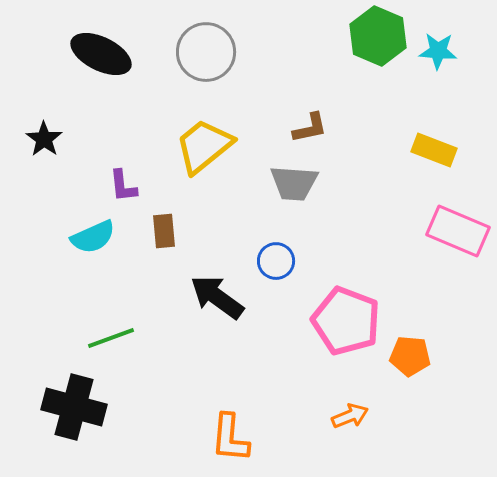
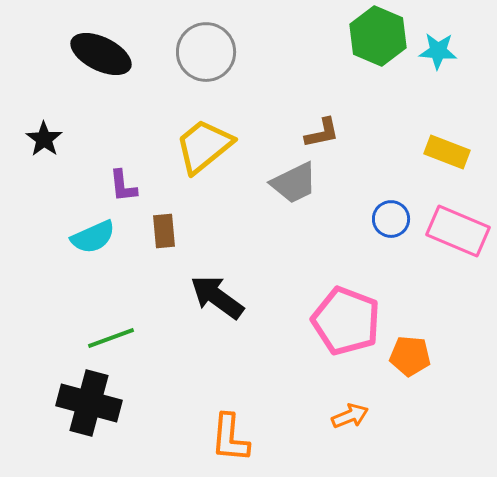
brown L-shape: moved 12 px right, 5 px down
yellow rectangle: moved 13 px right, 2 px down
gray trapezoid: rotated 30 degrees counterclockwise
blue circle: moved 115 px right, 42 px up
black cross: moved 15 px right, 4 px up
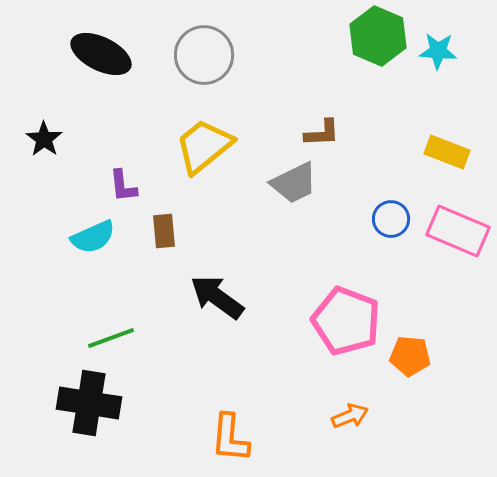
gray circle: moved 2 px left, 3 px down
brown L-shape: rotated 9 degrees clockwise
black cross: rotated 6 degrees counterclockwise
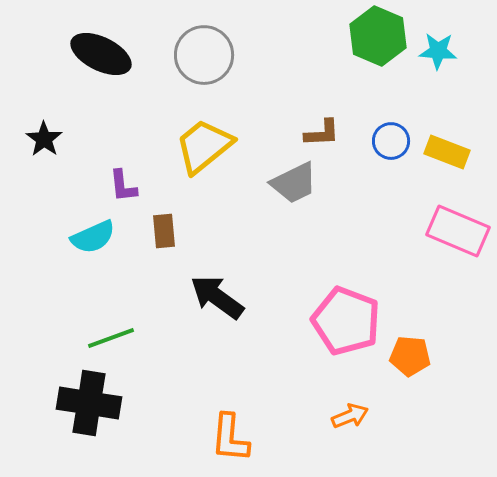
blue circle: moved 78 px up
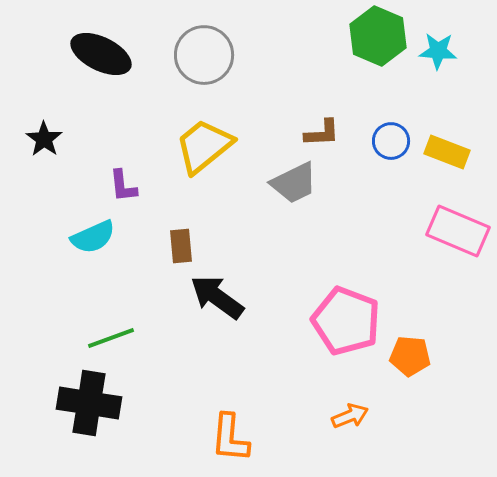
brown rectangle: moved 17 px right, 15 px down
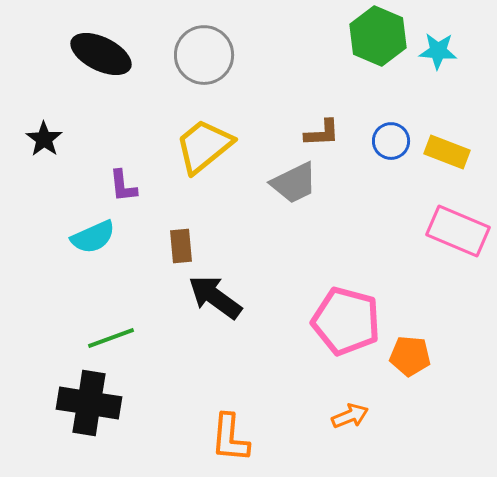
black arrow: moved 2 px left
pink pentagon: rotated 6 degrees counterclockwise
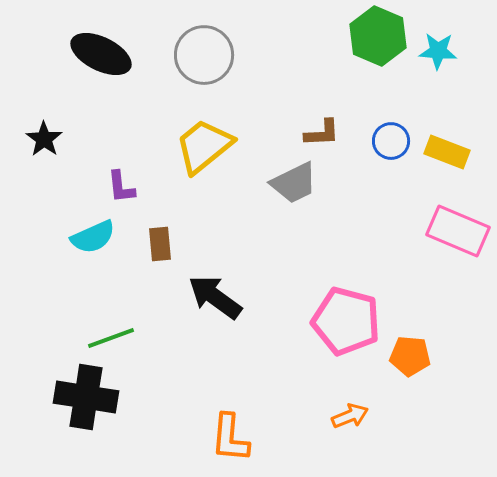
purple L-shape: moved 2 px left, 1 px down
brown rectangle: moved 21 px left, 2 px up
black cross: moved 3 px left, 6 px up
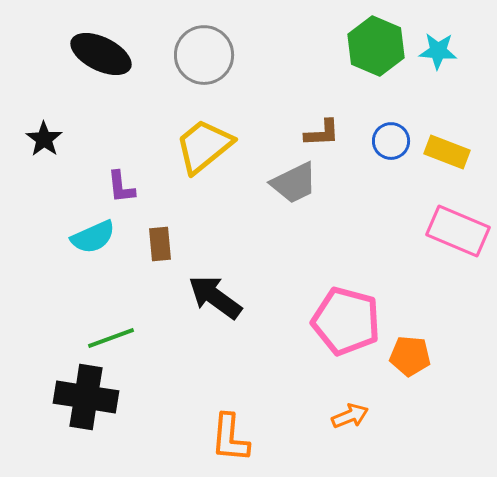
green hexagon: moved 2 px left, 10 px down
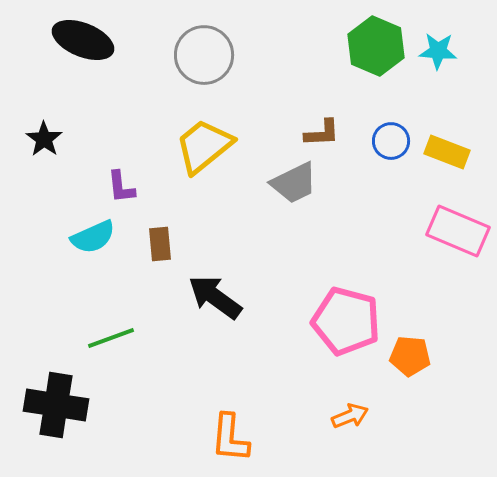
black ellipse: moved 18 px left, 14 px up; rotated 4 degrees counterclockwise
black cross: moved 30 px left, 8 px down
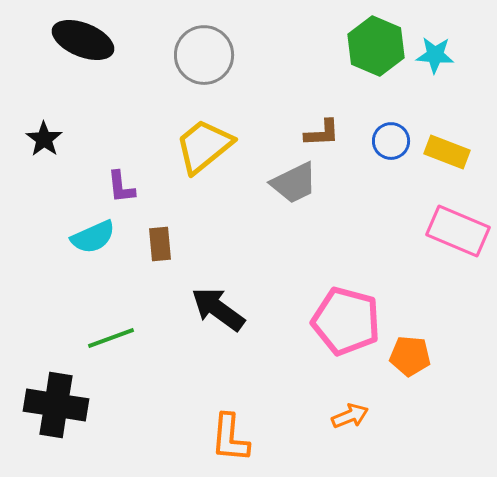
cyan star: moved 3 px left, 4 px down
black arrow: moved 3 px right, 12 px down
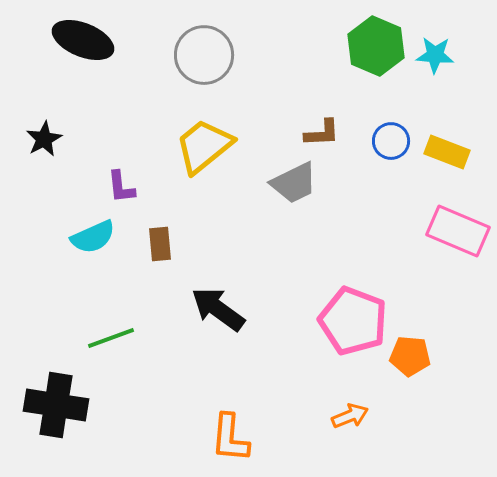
black star: rotated 9 degrees clockwise
pink pentagon: moved 7 px right; rotated 6 degrees clockwise
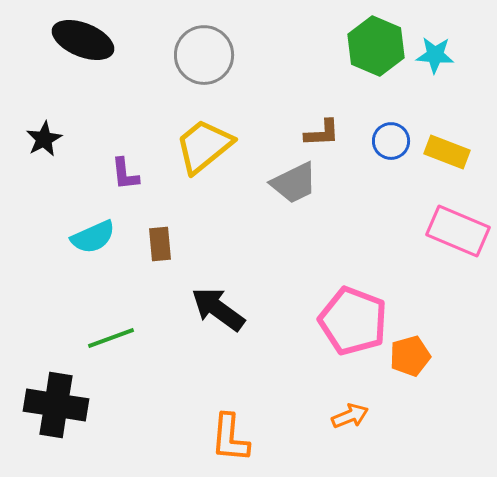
purple L-shape: moved 4 px right, 13 px up
orange pentagon: rotated 21 degrees counterclockwise
